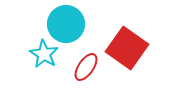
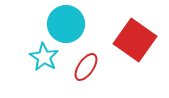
red square: moved 8 px right, 8 px up
cyan star: moved 3 px down
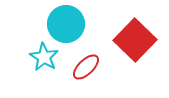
red square: rotated 9 degrees clockwise
red ellipse: rotated 12 degrees clockwise
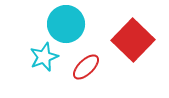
red square: moved 2 px left
cyan star: rotated 20 degrees clockwise
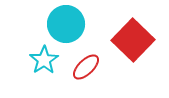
cyan star: moved 3 px down; rotated 12 degrees counterclockwise
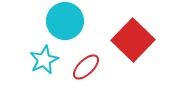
cyan circle: moved 1 px left, 3 px up
cyan star: rotated 8 degrees clockwise
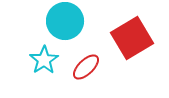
red square: moved 1 px left, 2 px up; rotated 15 degrees clockwise
cyan star: rotated 8 degrees counterclockwise
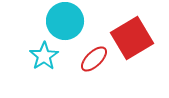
cyan star: moved 4 px up
red ellipse: moved 8 px right, 8 px up
